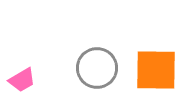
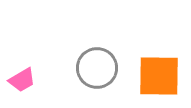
orange square: moved 3 px right, 6 px down
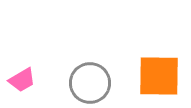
gray circle: moved 7 px left, 15 px down
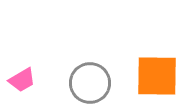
orange square: moved 2 px left
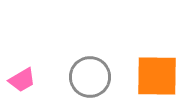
gray circle: moved 6 px up
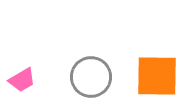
gray circle: moved 1 px right
